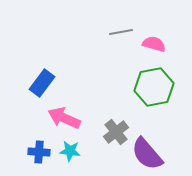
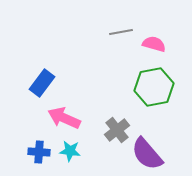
gray cross: moved 1 px right, 2 px up
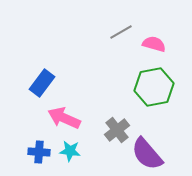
gray line: rotated 20 degrees counterclockwise
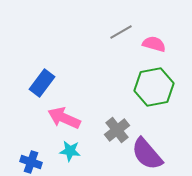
blue cross: moved 8 px left, 10 px down; rotated 15 degrees clockwise
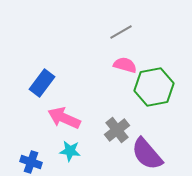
pink semicircle: moved 29 px left, 21 px down
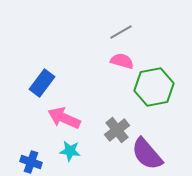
pink semicircle: moved 3 px left, 4 px up
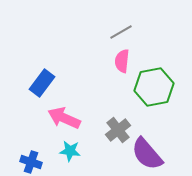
pink semicircle: rotated 100 degrees counterclockwise
gray cross: moved 1 px right
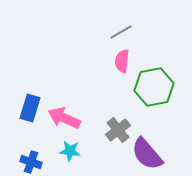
blue rectangle: moved 12 px left, 25 px down; rotated 20 degrees counterclockwise
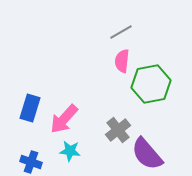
green hexagon: moved 3 px left, 3 px up
pink arrow: moved 1 px down; rotated 72 degrees counterclockwise
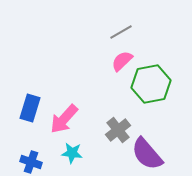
pink semicircle: rotated 40 degrees clockwise
cyan star: moved 2 px right, 2 px down
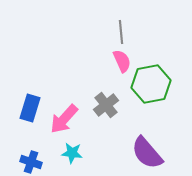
gray line: rotated 65 degrees counterclockwise
pink semicircle: rotated 110 degrees clockwise
gray cross: moved 12 px left, 25 px up
purple semicircle: moved 1 px up
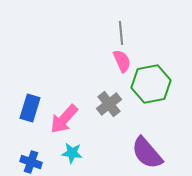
gray line: moved 1 px down
gray cross: moved 3 px right, 1 px up
